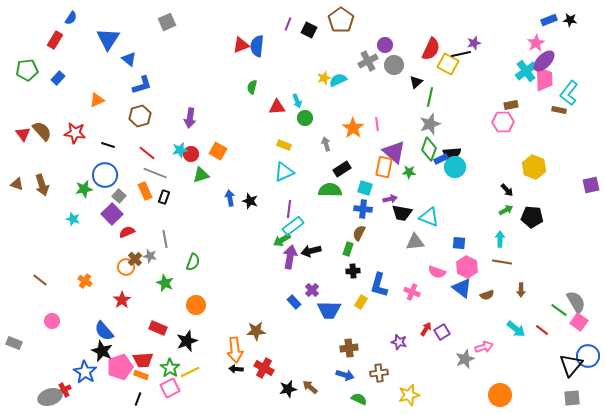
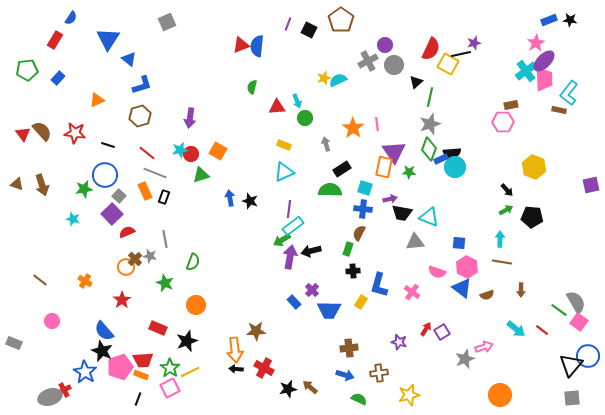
purple triangle at (394, 152): rotated 15 degrees clockwise
pink cross at (412, 292): rotated 14 degrees clockwise
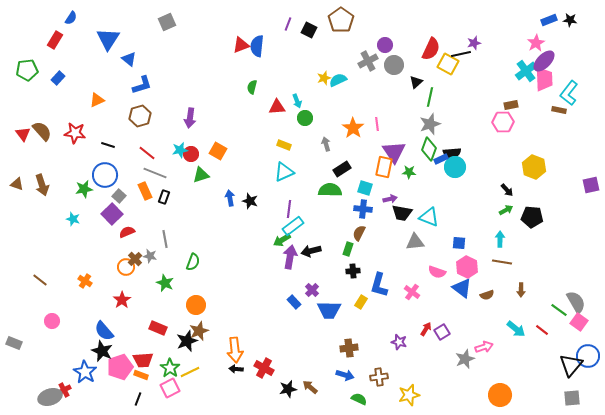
brown star at (256, 331): moved 57 px left; rotated 18 degrees counterclockwise
brown cross at (379, 373): moved 4 px down
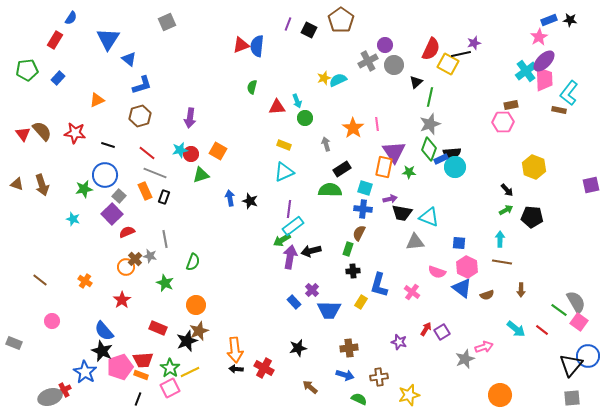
pink star at (536, 43): moved 3 px right, 6 px up
black star at (288, 389): moved 10 px right, 41 px up
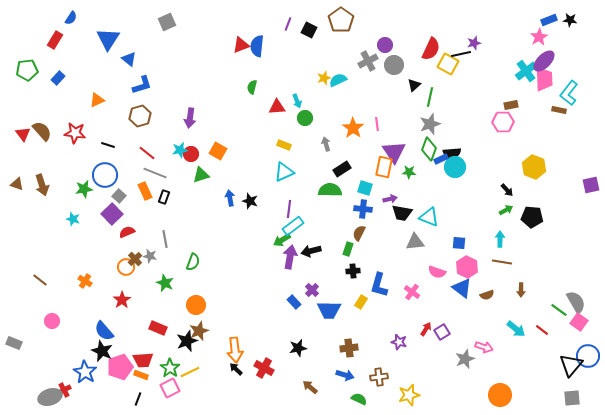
black triangle at (416, 82): moved 2 px left, 3 px down
pink arrow at (484, 347): rotated 36 degrees clockwise
black arrow at (236, 369): rotated 40 degrees clockwise
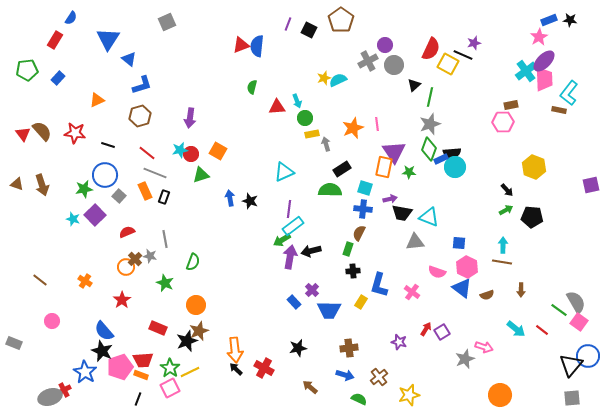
black line at (461, 54): moved 2 px right, 1 px down; rotated 36 degrees clockwise
orange star at (353, 128): rotated 15 degrees clockwise
yellow rectangle at (284, 145): moved 28 px right, 11 px up; rotated 32 degrees counterclockwise
purple square at (112, 214): moved 17 px left, 1 px down
cyan arrow at (500, 239): moved 3 px right, 6 px down
brown cross at (379, 377): rotated 30 degrees counterclockwise
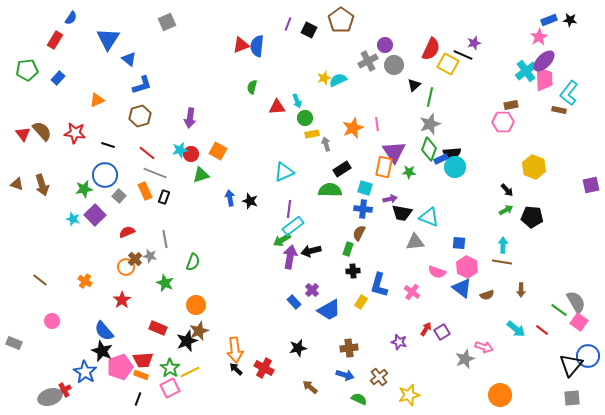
blue trapezoid at (329, 310): rotated 30 degrees counterclockwise
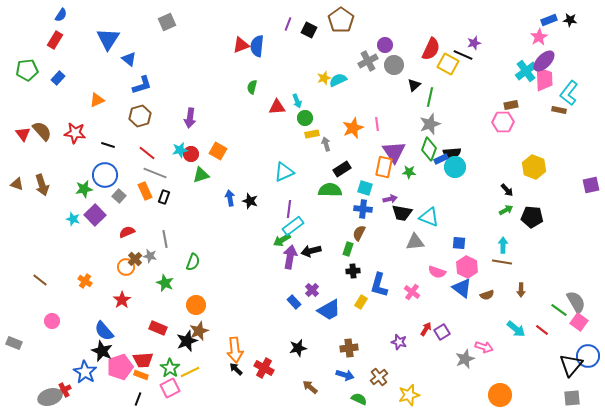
blue semicircle at (71, 18): moved 10 px left, 3 px up
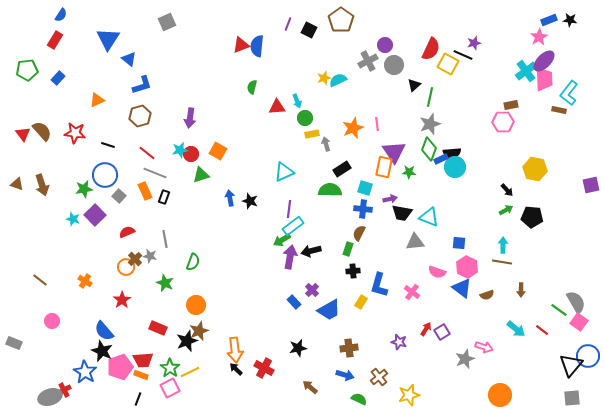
yellow hexagon at (534, 167): moved 1 px right, 2 px down; rotated 10 degrees counterclockwise
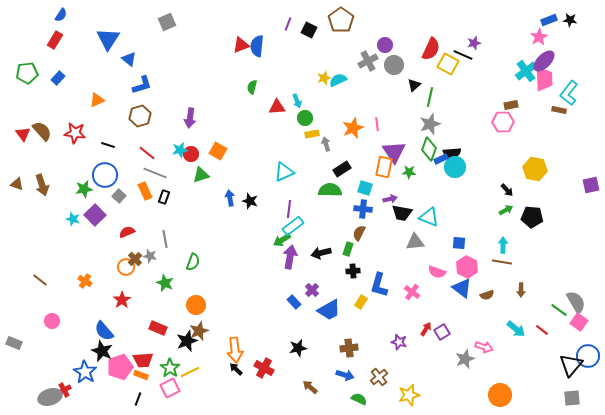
green pentagon at (27, 70): moved 3 px down
black arrow at (311, 251): moved 10 px right, 2 px down
